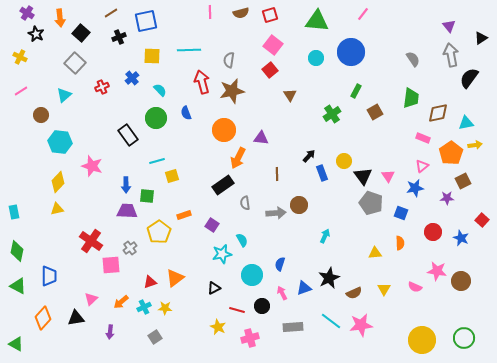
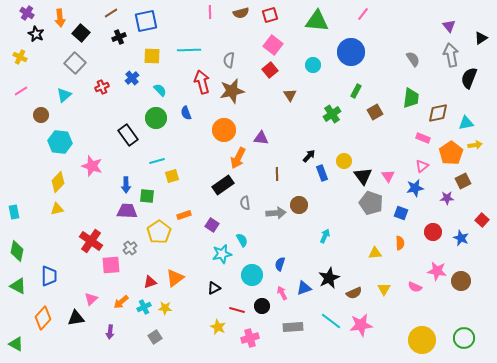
cyan circle at (316, 58): moved 3 px left, 7 px down
black semicircle at (469, 78): rotated 15 degrees counterclockwise
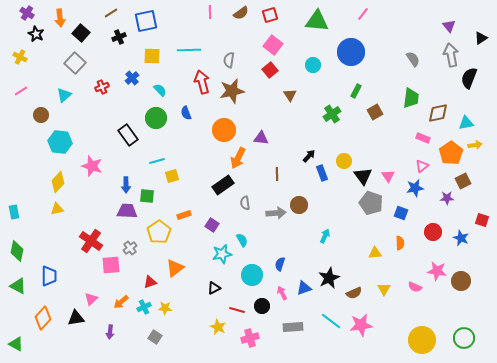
brown semicircle at (241, 13): rotated 21 degrees counterclockwise
red square at (482, 220): rotated 24 degrees counterclockwise
orange triangle at (175, 278): moved 10 px up
gray square at (155, 337): rotated 24 degrees counterclockwise
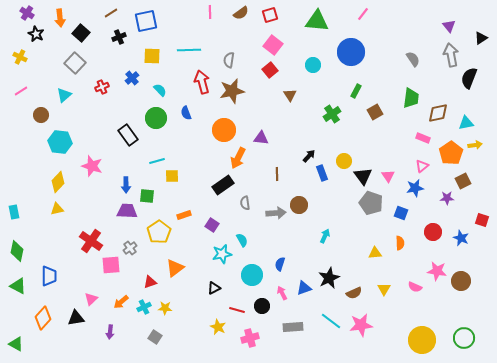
yellow square at (172, 176): rotated 16 degrees clockwise
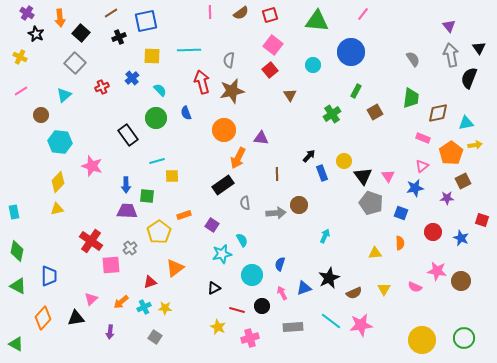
black triangle at (481, 38): moved 2 px left, 10 px down; rotated 32 degrees counterclockwise
